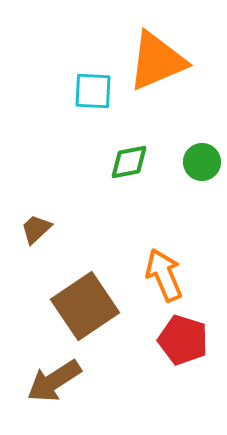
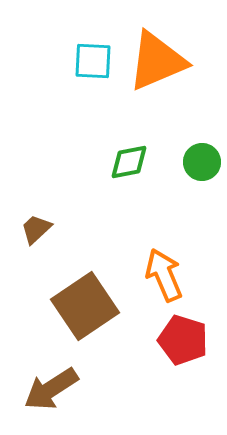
cyan square: moved 30 px up
brown arrow: moved 3 px left, 8 px down
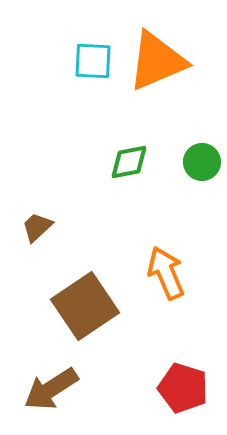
brown trapezoid: moved 1 px right, 2 px up
orange arrow: moved 2 px right, 2 px up
red pentagon: moved 48 px down
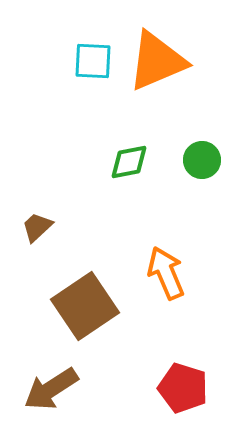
green circle: moved 2 px up
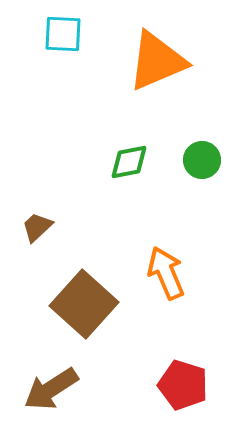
cyan square: moved 30 px left, 27 px up
brown square: moved 1 px left, 2 px up; rotated 14 degrees counterclockwise
red pentagon: moved 3 px up
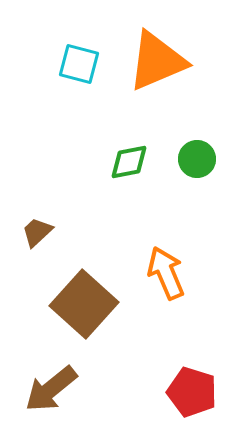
cyan square: moved 16 px right, 30 px down; rotated 12 degrees clockwise
green circle: moved 5 px left, 1 px up
brown trapezoid: moved 5 px down
red pentagon: moved 9 px right, 7 px down
brown arrow: rotated 6 degrees counterclockwise
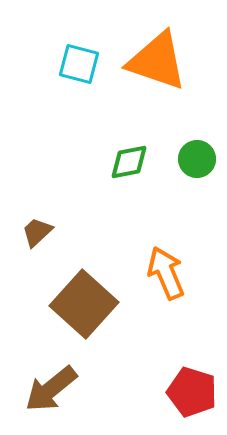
orange triangle: rotated 42 degrees clockwise
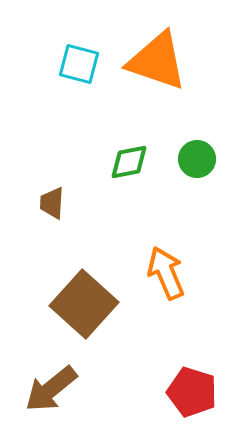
brown trapezoid: moved 15 px right, 29 px up; rotated 44 degrees counterclockwise
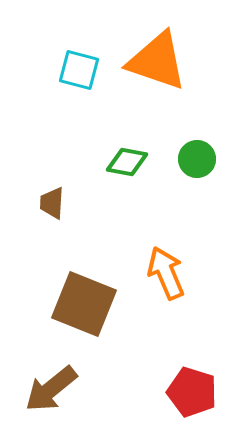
cyan square: moved 6 px down
green diamond: moved 2 px left; rotated 21 degrees clockwise
brown square: rotated 20 degrees counterclockwise
